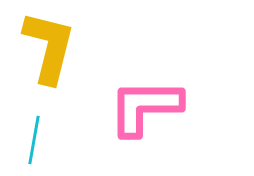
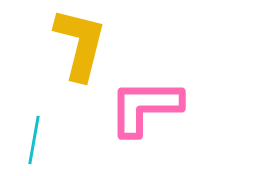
yellow L-shape: moved 31 px right, 3 px up
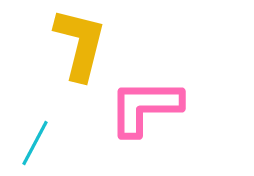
cyan line: moved 1 px right, 3 px down; rotated 18 degrees clockwise
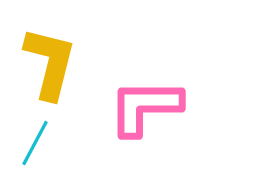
yellow L-shape: moved 30 px left, 19 px down
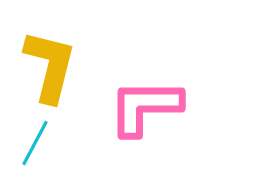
yellow L-shape: moved 3 px down
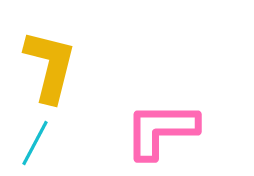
pink L-shape: moved 16 px right, 23 px down
